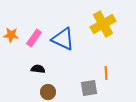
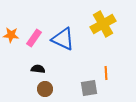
brown circle: moved 3 px left, 3 px up
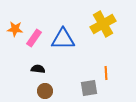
orange star: moved 4 px right, 6 px up
blue triangle: rotated 25 degrees counterclockwise
brown circle: moved 2 px down
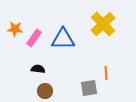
yellow cross: rotated 15 degrees counterclockwise
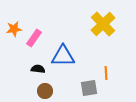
orange star: moved 1 px left; rotated 14 degrees counterclockwise
blue triangle: moved 17 px down
